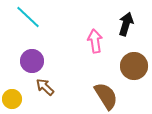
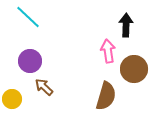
black arrow: moved 1 px down; rotated 15 degrees counterclockwise
pink arrow: moved 13 px right, 10 px down
purple circle: moved 2 px left
brown circle: moved 3 px down
brown arrow: moved 1 px left
brown semicircle: rotated 48 degrees clockwise
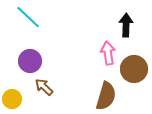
pink arrow: moved 2 px down
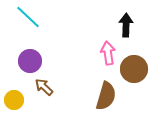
yellow circle: moved 2 px right, 1 px down
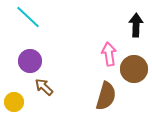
black arrow: moved 10 px right
pink arrow: moved 1 px right, 1 px down
yellow circle: moved 2 px down
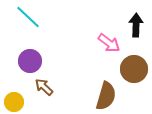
pink arrow: moved 11 px up; rotated 135 degrees clockwise
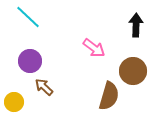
pink arrow: moved 15 px left, 5 px down
brown circle: moved 1 px left, 2 px down
brown semicircle: moved 3 px right
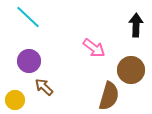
purple circle: moved 1 px left
brown circle: moved 2 px left, 1 px up
yellow circle: moved 1 px right, 2 px up
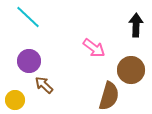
brown arrow: moved 2 px up
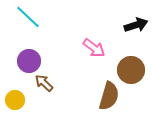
black arrow: rotated 70 degrees clockwise
brown arrow: moved 2 px up
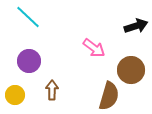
black arrow: moved 1 px down
brown arrow: moved 8 px right, 7 px down; rotated 48 degrees clockwise
yellow circle: moved 5 px up
